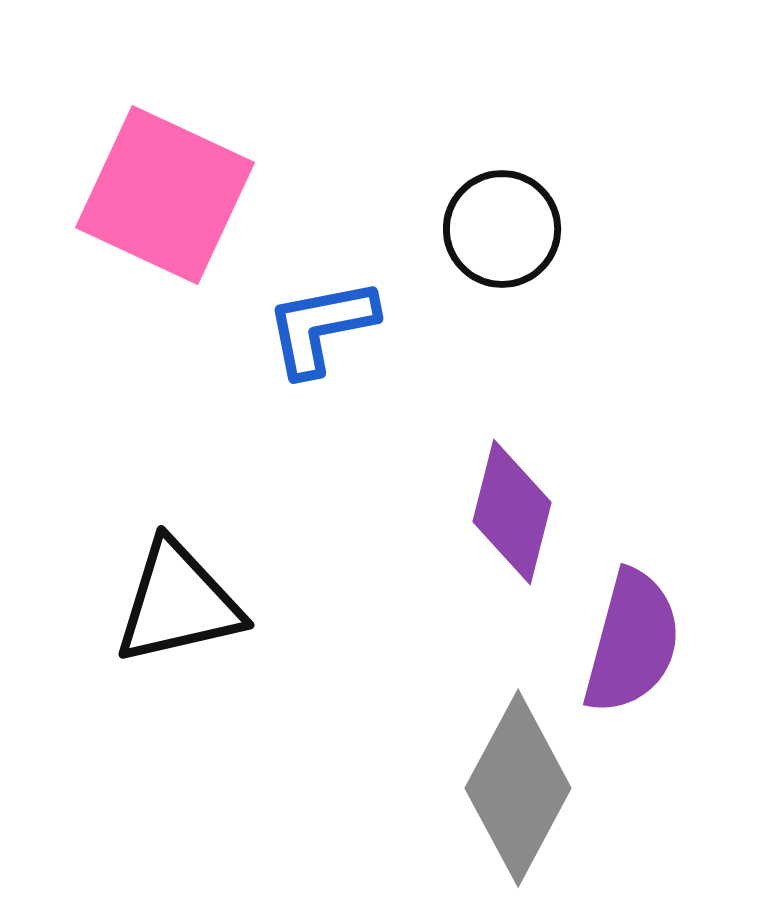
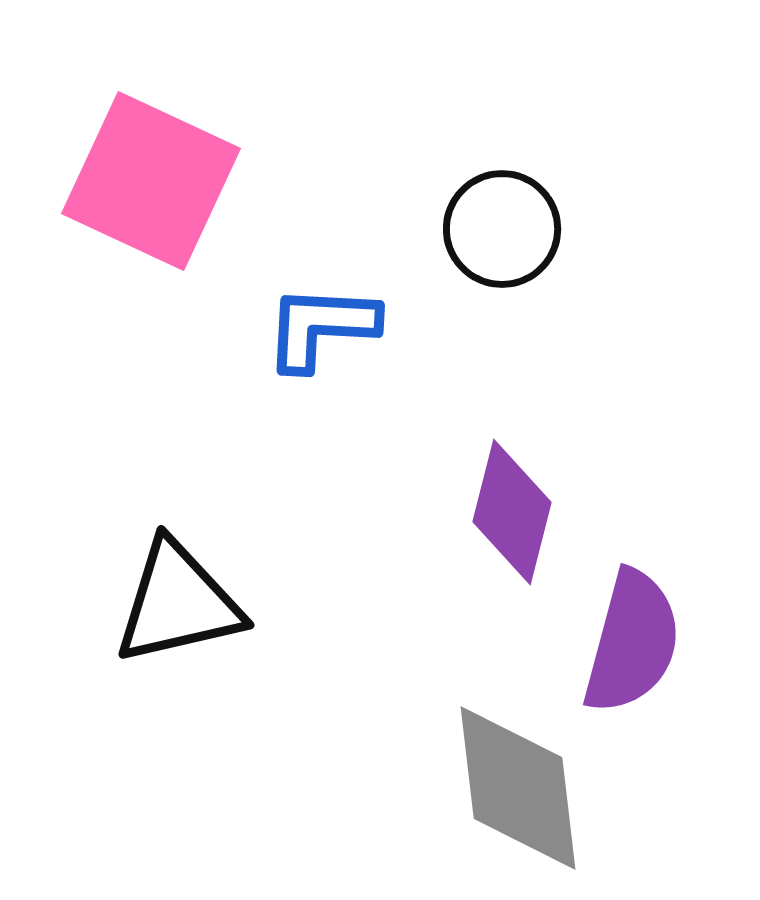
pink square: moved 14 px left, 14 px up
blue L-shape: rotated 14 degrees clockwise
gray diamond: rotated 35 degrees counterclockwise
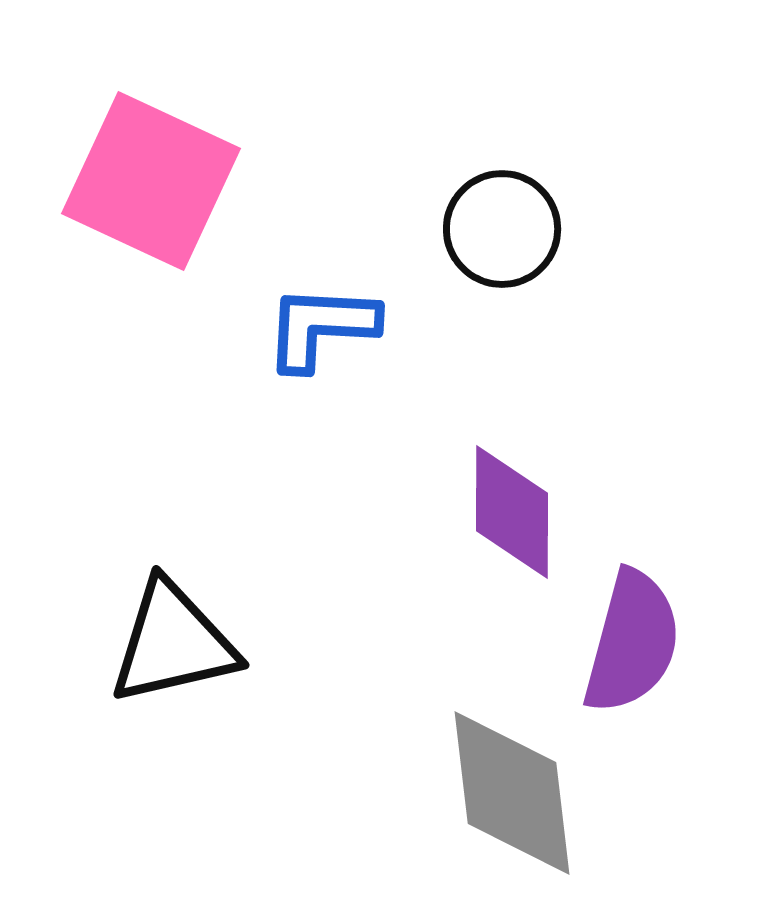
purple diamond: rotated 14 degrees counterclockwise
black triangle: moved 5 px left, 40 px down
gray diamond: moved 6 px left, 5 px down
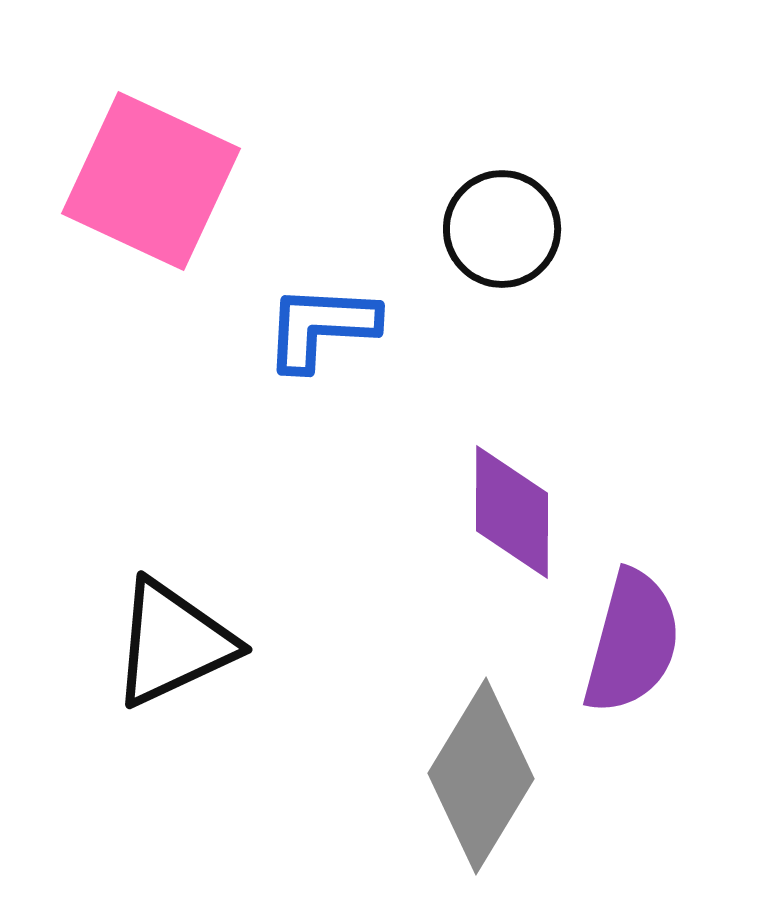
black triangle: rotated 12 degrees counterclockwise
gray diamond: moved 31 px left, 17 px up; rotated 38 degrees clockwise
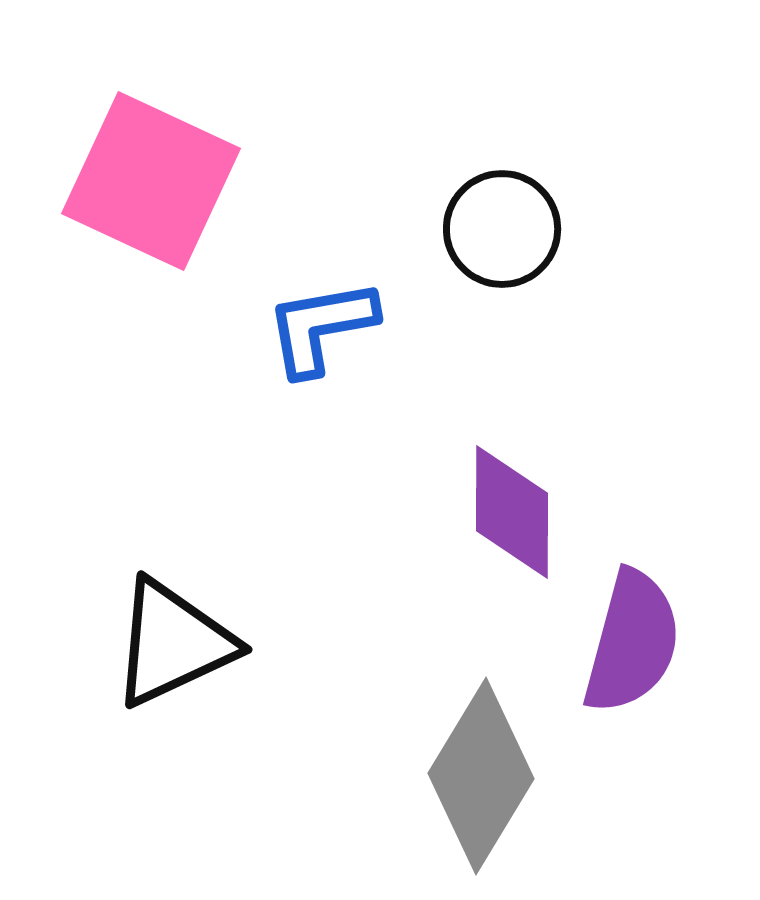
blue L-shape: rotated 13 degrees counterclockwise
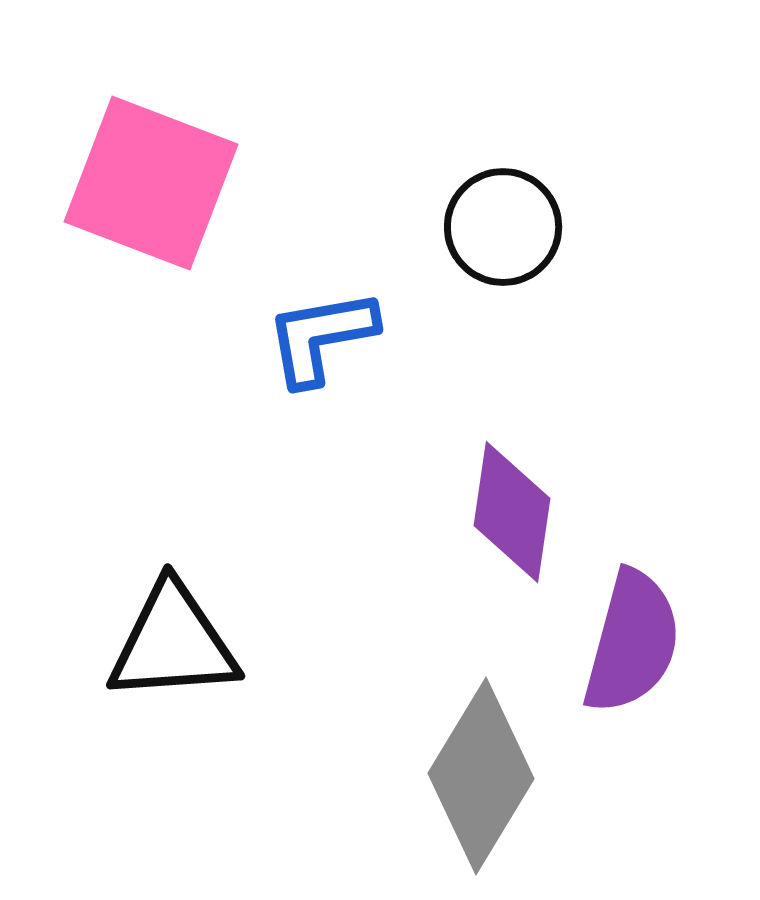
pink square: moved 2 px down; rotated 4 degrees counterclockwise
black circle: moved 1 px right, 2 px up
blue L-shape: moved 10 px down
purple diamond: rotated 8 degrees clockwise
black triangle: rotated 21 degrees clockwise
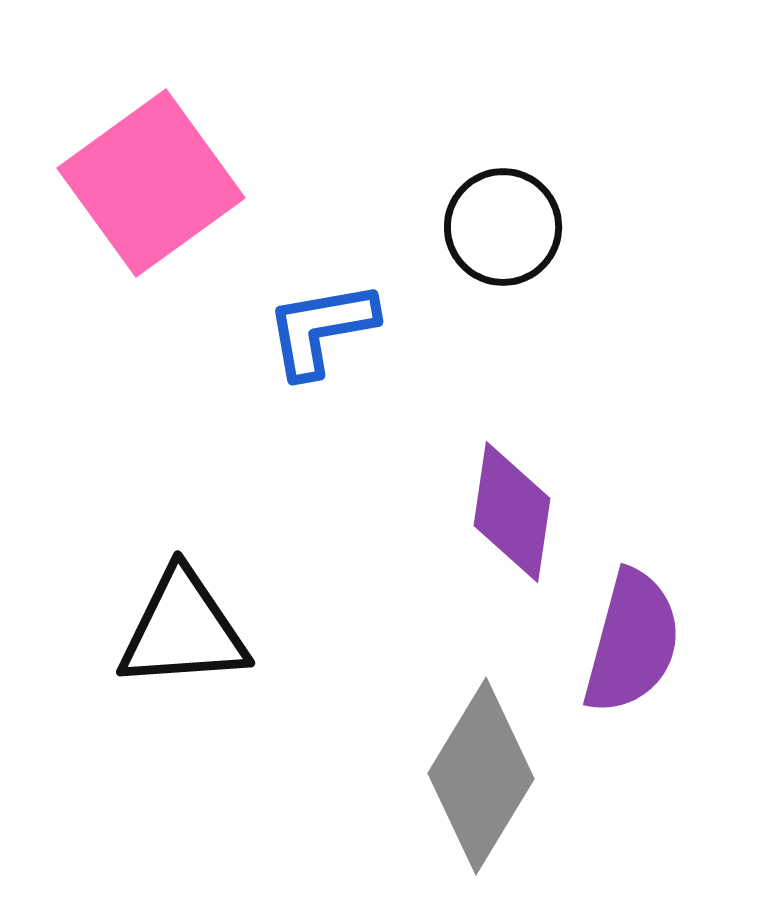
pink square: rotated 33 degrees clockwise
blue L-shape: moved 8 px up
black triangle: moved 10 px right, 13 px up
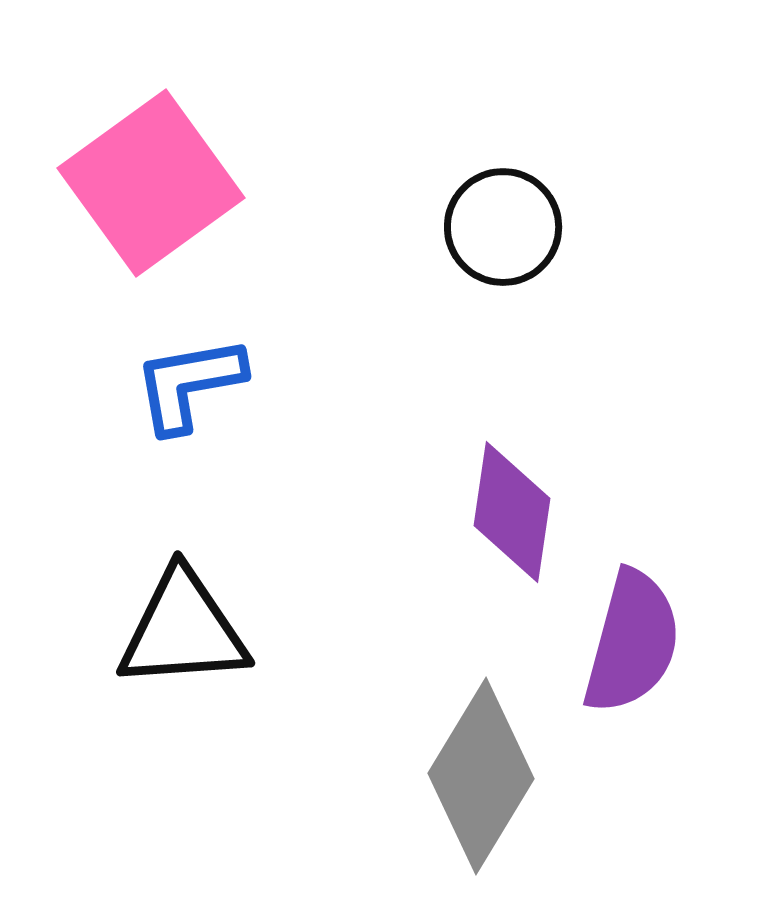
blue L-shape: moved 132 px left, 55 px down
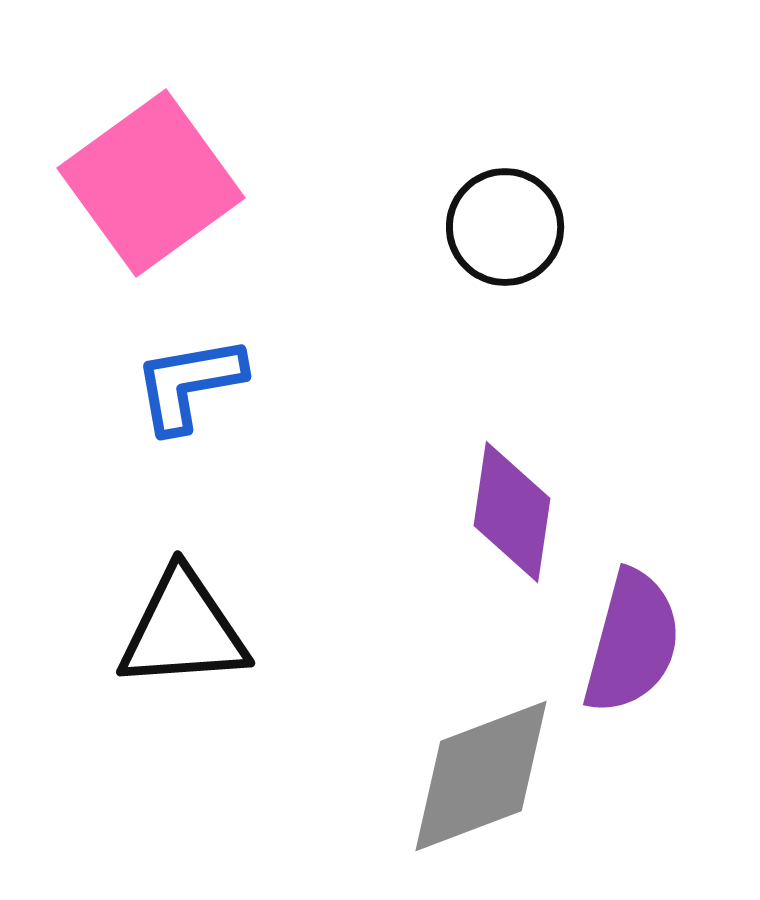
black circle: moved 2 px right
gray diamond: rotated 38 degrees clockwise
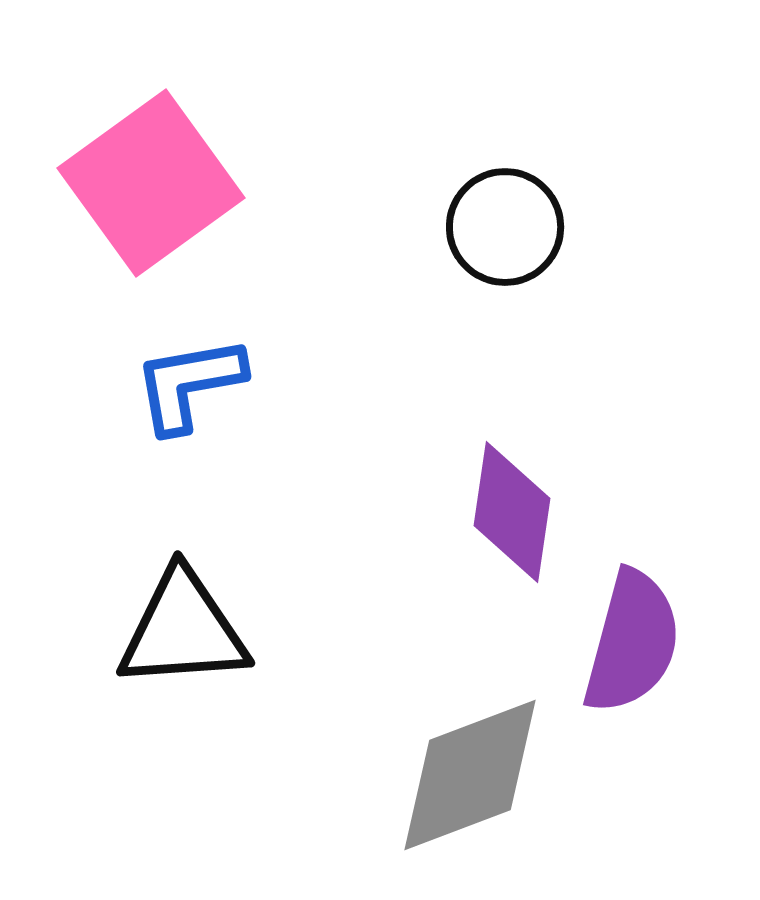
gray diamond: moved 11 px left, 1 px up
